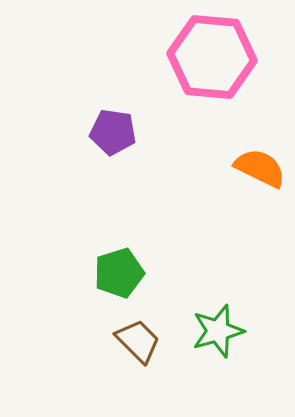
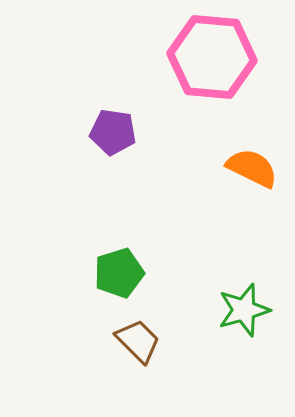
orange semicircle: moved 8 px left
green star: moved 26 px right, 21 px up
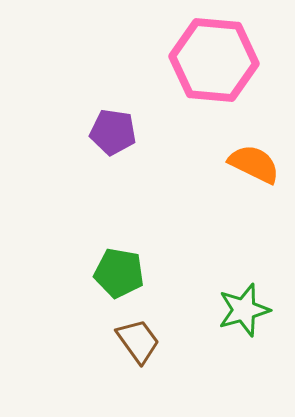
pink hexagon: moved 2 px right, 3 px down
orange semicircle: moved 2 px right, 4 px up
green pentagon: rotated 27 degrees clockwise
brown trapezoid: rotated 9 degrees clockwise
